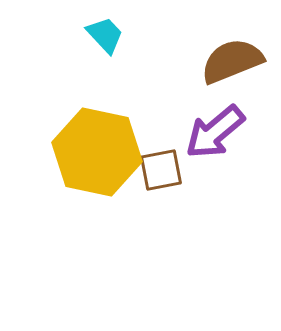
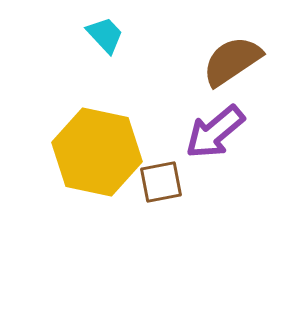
brown semicircle: rotated 12 degrees counterclockwise
brown square: moved 12 px down
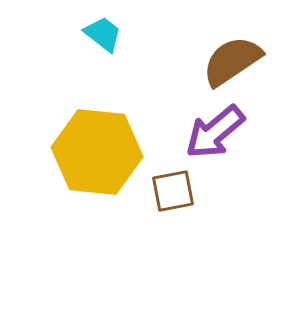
cyan trapezoid: moved 2 px left, 1 px up; rotated 9 degrees counterclockwise
yellow hexagon: rotated 6 degrees counterclockwise
brown square: moved 12 px right, 9 px down
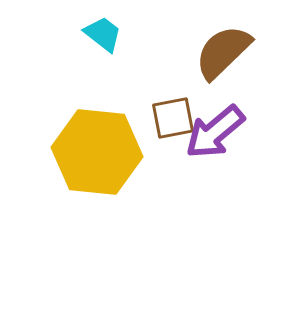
brown semicircle: moved 9 px left, 9 px up; rotated 10 degrees counterclockwise
brown square: moved 73 px up
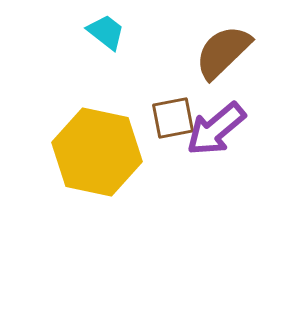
cyan trapezoid: moved 3 px right, 2 px up
purple arrow: moved 1 px right, 3 px up
yellow hexagon: rotated 6 degrees clockwise
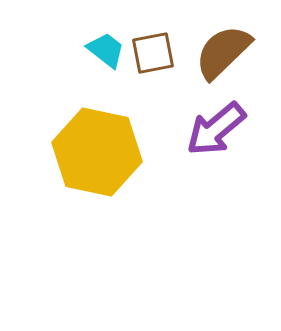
cyan trapezoid: moved 18 px down
brown square: moved 20 px left, 65 px up
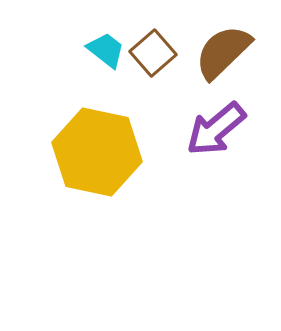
brown square: rotated 30 degrees counterclockwise
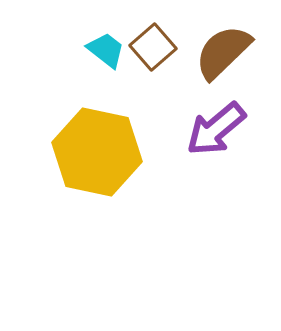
brown square: moved 6 px up
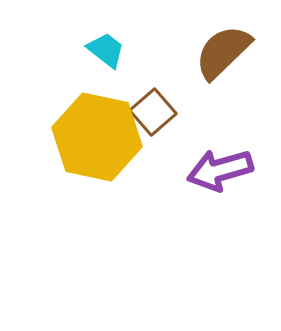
brown square: moved 65 px down
purple arrow: moved 4 px right, 41 px down; rotated 24 degrees clockwise
yellow hexagon: moved 15 px up
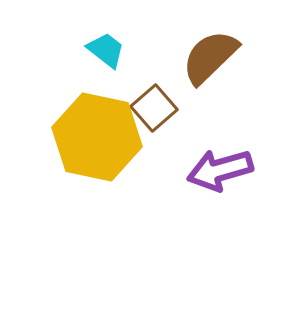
brown semicircle: moved 13 px left, 5 px down
brown square: moved 1 px right, 4 px up
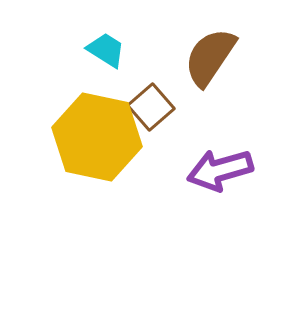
cyan trapezoid: rotated 6 degrees counterclockwise
brown semicircle: rotated 12 degrees counterclockwise
brown square: moved 3 px left, 1 px up
